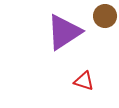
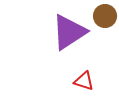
purple triangle: moved 5 px right
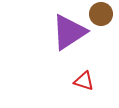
brown circle: moved 4 px left, 2 px up
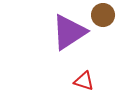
brown circle: moved 2 px right, 1 px down
